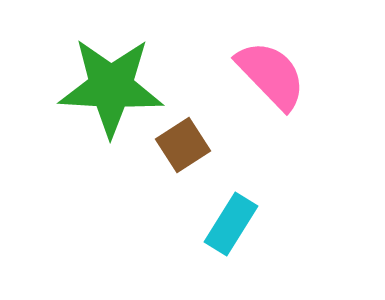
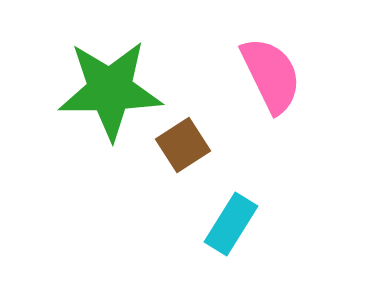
pink semicircle: rotated 18 degrees clockwise
green star: moved 1 px left, 3 px down; rotated 4 degrees counterclockwise
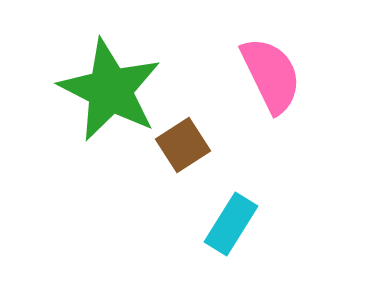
green star: rotated 28 degrees clockwise
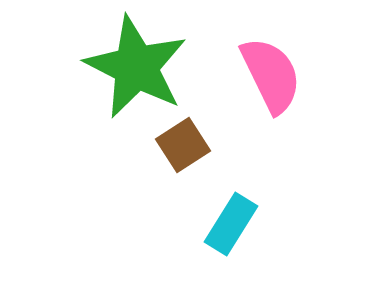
green star: moved 26 px right, 23 px up
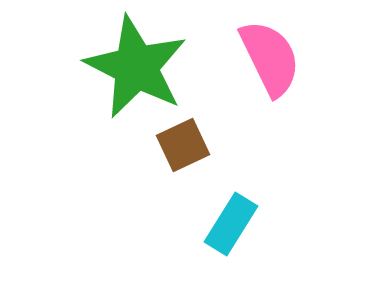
pink semicircle: moved 1 px left, 17 px up
brown square: rotated 8 degrees clockwise
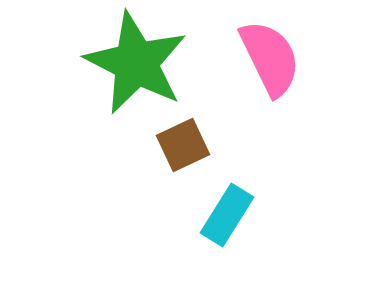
green star: moved 4 px up
cyan rectangle: moved 4 px left, 9 px up
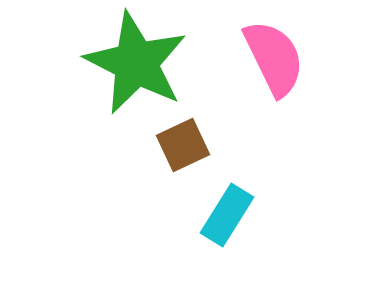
pink semicircle: moved 4 px right
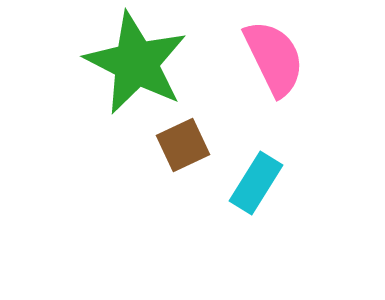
cyan rectangle: moved 29 px right, 32 px up
